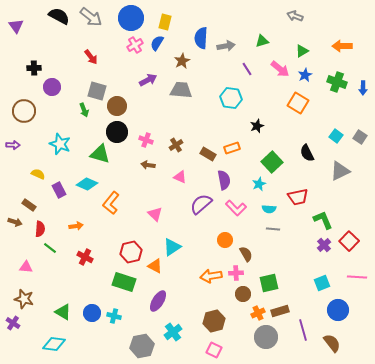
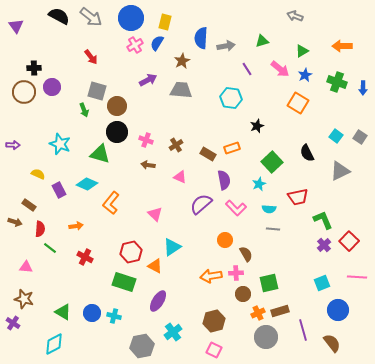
brown circle at (24, 111): moved 19 px up
cyan diamond at (54, 344): rotated 35 degrees counterclockwise
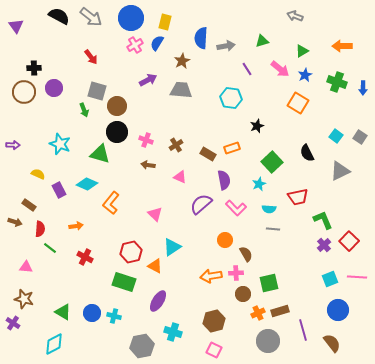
purple circle at (52, 87): moved 2 px right, 1 px down
cyan square at (322, 283): moved 8 px right, 4 px up
cyan cross at (173, 332): rotated 36 degrees counterclockwise
gray circle at (266, 337): moved 2 px right, 4 px down
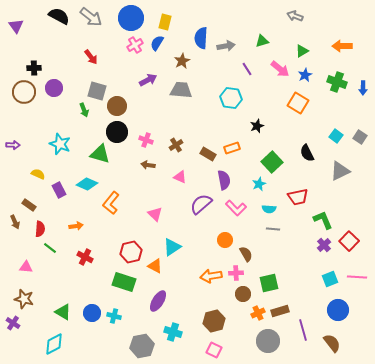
brown arrow at (15, 222): rotated 48 degrees clockwise
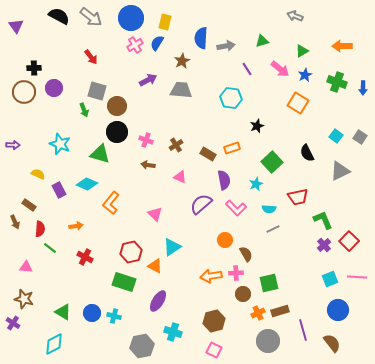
cyan star at (259, 184): moved 3 px left
gray line at (273, 229): rotated 32 degrees counterclockwise
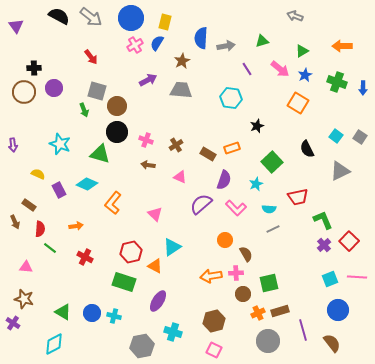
purple arrow at (13, 145): rotated 80 degrees clockwise
black semicircle at (307, 153): moved 4 px up
purple semicircle at (224, 180): rotated 30 degrees clockwise
orange L-shape at (111, 203): moved 2 px right
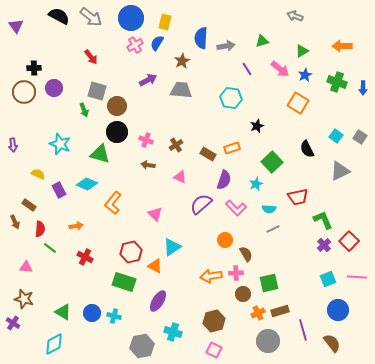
cyan square at (330, 279): moved 2 px left
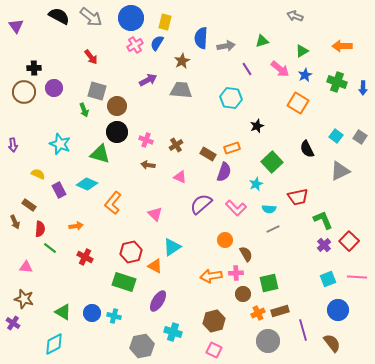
purple semicircle at (224, 180): moved 8 px up
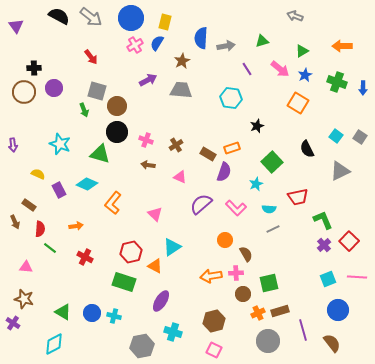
purple ellipse at (158, 301): moved 3 px right
